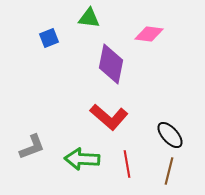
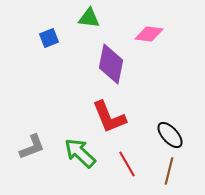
red L-shape: rotated 27 degrees clockwise
green arrow: moved 2 px left, 6 px up; rotated 40 degrees clockwise
red line: rotated 20 degrees counterclockwise
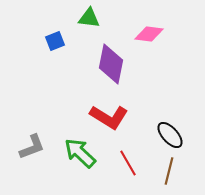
blue square: moved 6 px right, 3 px down
red L-shape: rotated 36 degrees counterclockwise
red line: moved 1 px right, 1 px up
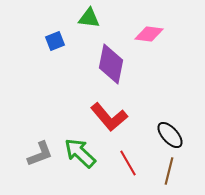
red L-shape: rotated 18 degrees clockwise
gray L-shape: moved 8 px right, 7 px down
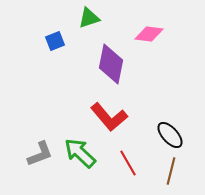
green triangle: rotated 25 degrees counterclockwise
brown line: moved 2 px right
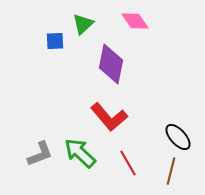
green triangle: moved 6 px left, 6 px down; rotated 25 degrees counterclockwise
pink diamond: moved 14 px left, 13 px up; rotated 48 degrees clockwise
blue square: rotated 18 degrees clockwise
black ellipse: moved 8 px right, 2 px down
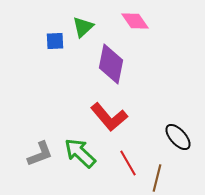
green triangle: moved 3 px down
brown line: moved 14 px left, 7 px down
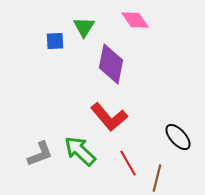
pink diamond: moved 1 px up
green triangle: moved 1 px right; rotated 15 degrees counterclockwise
green arrow: moved 2 px up
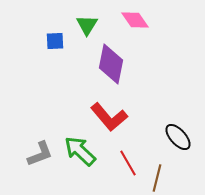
green triangle: moved 3 px right, 2 px up
